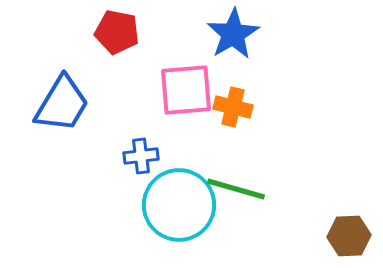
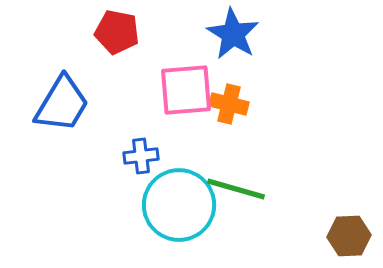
blue star: rotated 10 degrees counterclockwise
orange cross: moved 4 px left, 3 px up
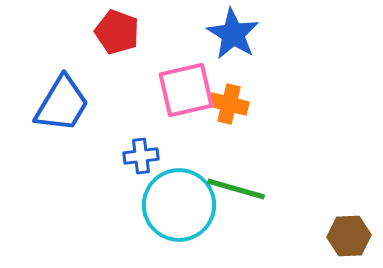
red pentagon: rotated 9 degrees clockwise
pink square: rotated 8 degrees counterclockwise
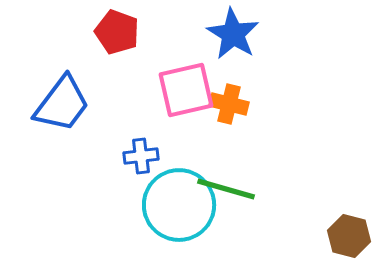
blue trapezoid: rotated 6 degrees clockwise
green line: moved 10 px left
brown hexagon: rotated 18 degrees clockwise
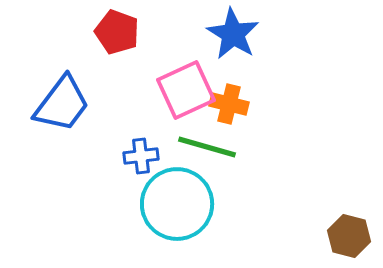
pink square: rotated 12 degrees counterclockwise
green line: moved 19 px left, 42 px up
cyan circle: moved 2 px left, 1 px up
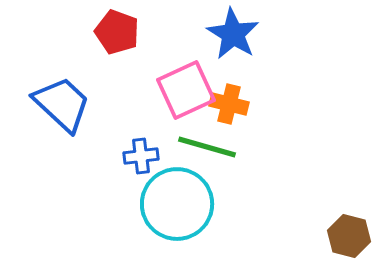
blue trapezoid: rotated 84 degrees counterclockwise
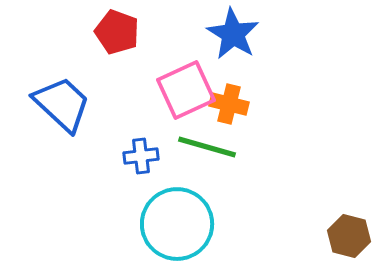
cyan circle: moved 20 px down
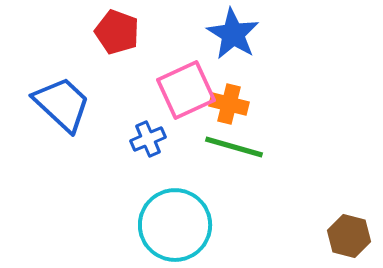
green line: moved 27 px right
blue cross: moved 7 px right, 17 px up; rotated 16 degrees counterclockwise
cyan circle: moved 2 px left, 1 px down
